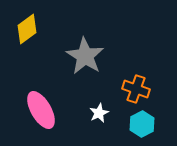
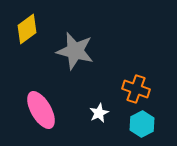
gray star: moved 10 px left, 5 px up; rotated 18 degrees counterclockwise
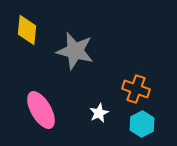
yellow diamond: moved 1 px down; rotated 48 degrees counterclockwise
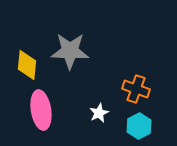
yellow diamond: moved 35 px down
gray star: moved 5 px left; rotated 12 degrees counterclockwise
pink ellipse: rotated 21 degrees clockwise
cyan hexagon: moved 3 px left, 2 px down
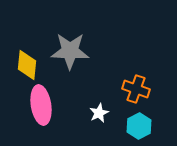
pink ellipse: moved 5 px up
